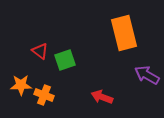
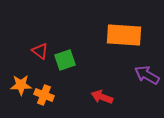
orange rectangle: moved 2 px down; rotated 72 degrees counterclockwise
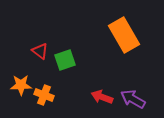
orange rectangle: rotated 56 degrees clockwise
purple arrow: moved 14 px left, 24 px down
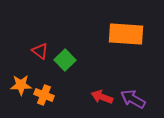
orange rectangle: moved 2 px right, 1 px up; rotated 56 degrees counterclockwise
green square: rotated 25 degrees counterclockwise
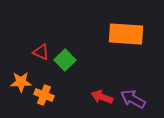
red triangle: moved 1 px right, 1 px down; rotated 12 degrees counterclockwise
orange star: moved 3 px up
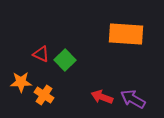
red triangle: moved 2 px down
orange cross: rotated 12 degrees clockwise
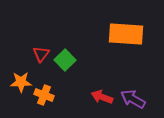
red triangle: rotated 42 degrees clockwise
orange cross: rotated 12 degrees counterclockwise
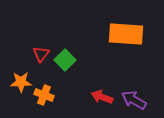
purple arrow: moved 1 px right, 1 px down
